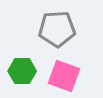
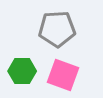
pink square: moved 1 px left, 1 px up
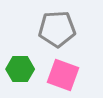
green hexagon: moved 2 px left, 2 px up
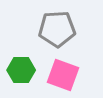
green hexagon: moved 1 px right, 1 px down
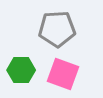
pink square: moved 1 px up
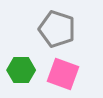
gray pentagon: rotated 21 degrees clockwise
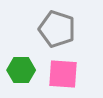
pink square: rotated 16 degrees counterclockwise
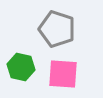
green hexagon: moved 3 px up; rotated 12 degrees clockwise
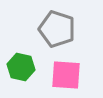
pink square: moved 3 px right, 1 px down
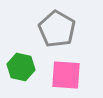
gray pentagon: rotated 12 degrees clockwise
